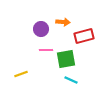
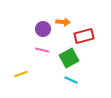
purple circle: moved 2 px right
pink line: moved 4 px left; rotated 16 degrees clockwise
green square: moved 3 px right, 1 px up; rotated 18 degrees counterclockwise
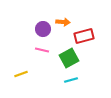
cyan line: rotated 40 degrees counterclockwise
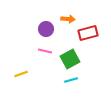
orange arrow: moved 5 px right, 3 px up
purple circle: moved 3 px right
red rectangle: moved 4 px right, 3 px up
pink line: moved 3 px right, 1 px down
green square: moved 1 px right, 1 px down
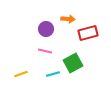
green square: moved 3 px right, 4 px down
cyan line: moved 18 px left, 6 px up
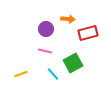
cyan line: rotated 64 degrees clockwise
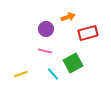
orange arrow: moved 2 px up; rotated 24 degrees counterclockwise
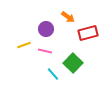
orange arrow: rotated 56 degrees clockwise
green square: rotated 18 degrees counterclockwise
yellow line: moved 3 px right, 29 px up
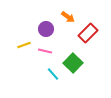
red rectangle: rotated 30 degrees counterclockwise
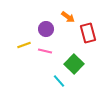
red rectangle: rotated 60 degrees counterclockwise
green square: moved 1 px right, 1 px down
cyan line: moved 6 px right, 7 px down
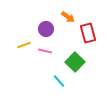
green square: moved 1 px right, 2 px up
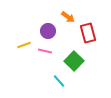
purple circle: moved 2 px right, 2 px down
green square: moved 1 px left, 1 px up
